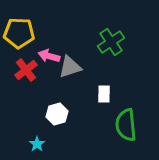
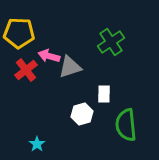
white hexagon: moved 25 px right
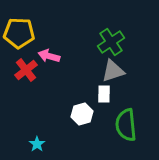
gray triangle: moved 43 px right, 4 px down
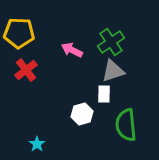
pink arrow: moved 23 px right, 6 px up; rotated 10 degrees clockwise
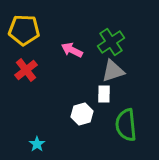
yellow pentagon: moved 5 px right, 3 px up
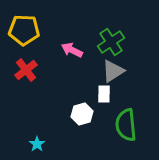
gray triangle: rotated 15 degrees counterclockwise
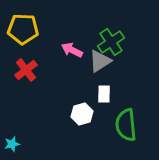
yellow pentagon: moved 1 px left, 1 px up
gray triangle: moved 13 px left, 10 px up
cyan star: moved 25 px left; rotated 21 degrees clockwise
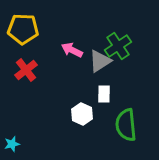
green cross: moved 7 px right, 4 px down
white hexagon: rotated 20 degrees counterclockwise
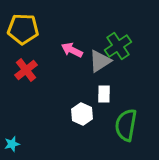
green semicircle: rotated 16 degrees clockwise
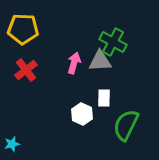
green cross: moved 5 px left, 4 px up; rotated 28 degrees counterclockwise
pink arrow: moved 2 px right, 13 px down; rotated 80 degrees clockwise
gray triangle: rotated 30 degrees clockwise
white rectangle: moved 4 px down
green semicircle: rotated 16 degrees clockwise
